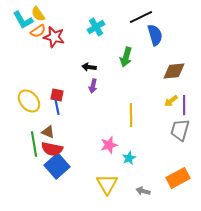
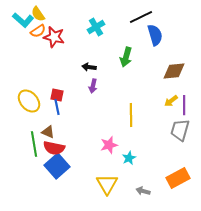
cyan L-shape: rotated 20 degrees counterclockwise
red semicircle: moved 2 px right, 1 px up
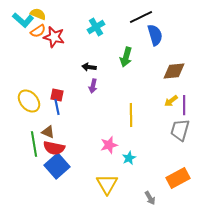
yellow semicircle: rotated 147 degrees clockwise
gray arrow: moved 7 px right, 7 px down; rotated 136 degrees counterclockwise
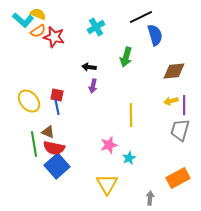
yellow arrow: rotated 24 degrees clockwise
gray arrow: rotated 144 degrees counterclockwise
